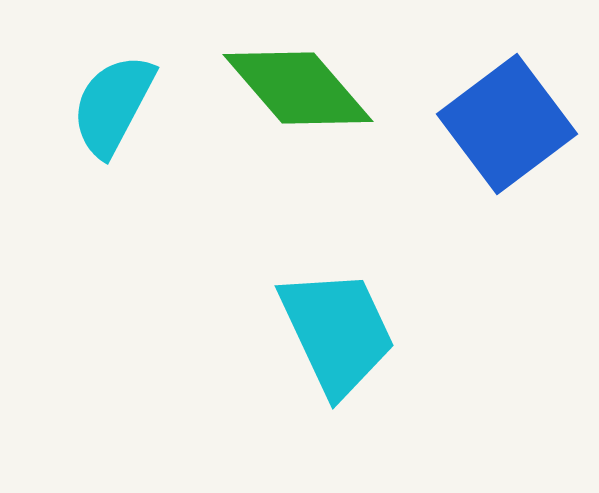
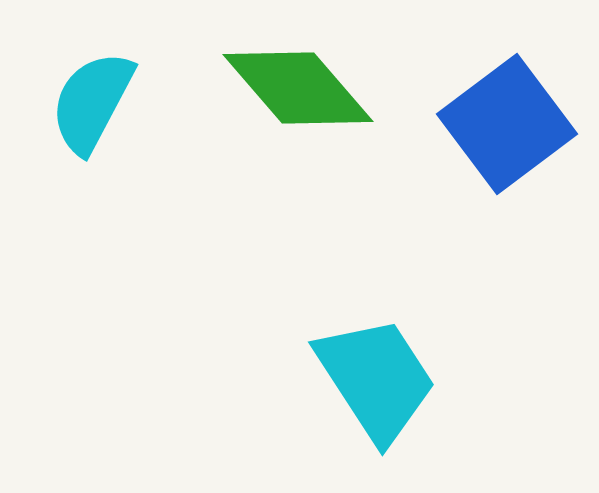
cyan semicircle: moved 21 px left, 3 px up
cyan trapezoid: moved 39 px right, 47 px down; rotated 8 degrees counterclockwise
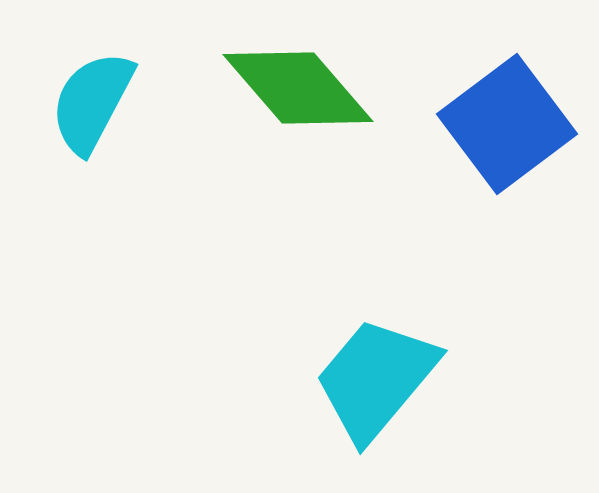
cyan trapezoid: rotated 107 degrees counterclockwise
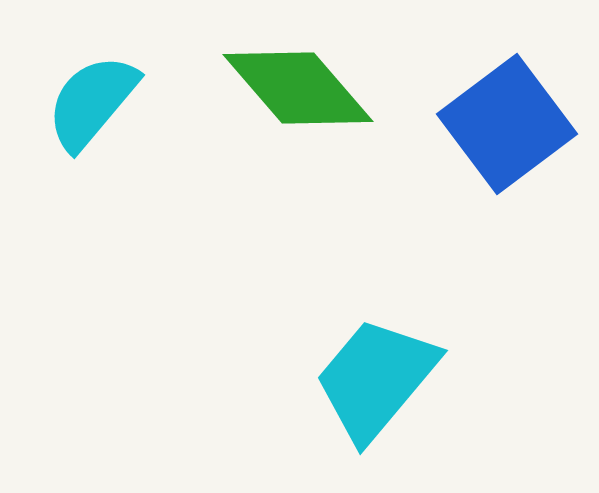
cyan semicircle: rotated 12 degrees clockwise
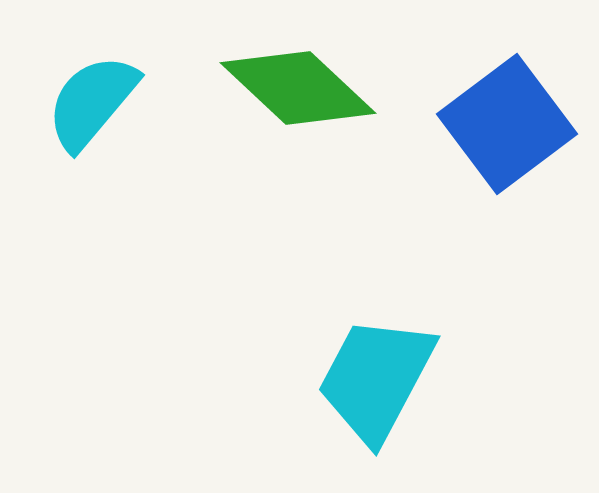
green diamond: rotated 6 degrees counterclockwise
cyan trapezoid: rotated 12 degrees counterclockwise
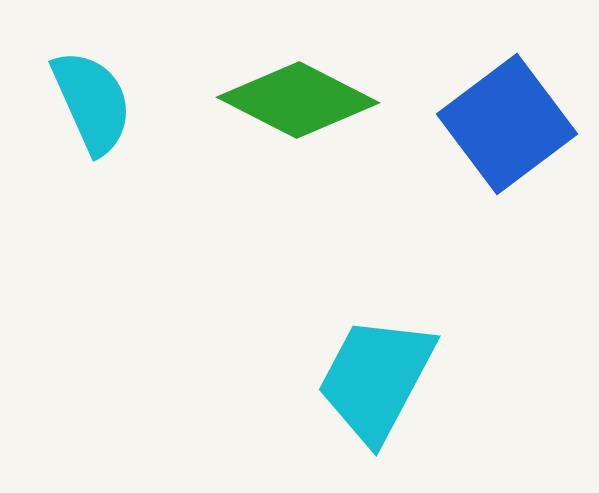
green diamond: moved 12 px down; rotated 16 degrees counterclockwise
cyan semicircle: rotated 116 degrees clockwise
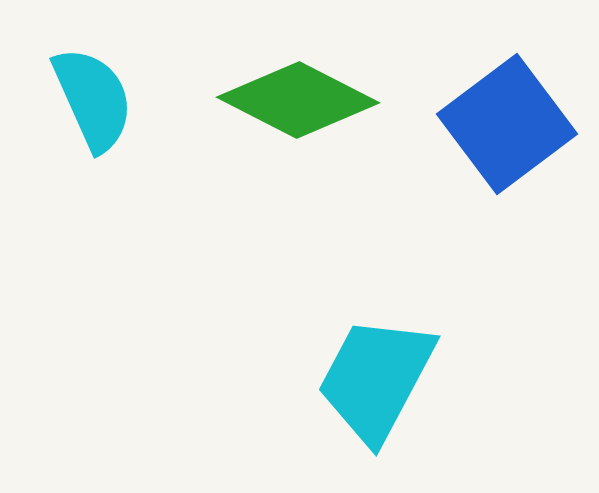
cyan semicircle: moved 1 px right, 3 px up
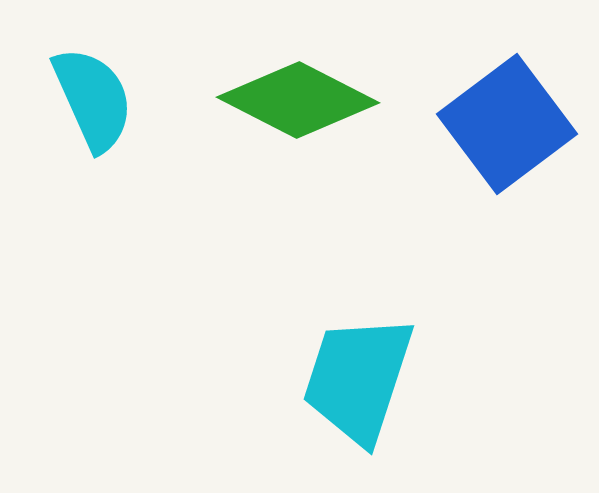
cyan trapezoid: moved 18 px left; rotated 10 degrees counterclockwise
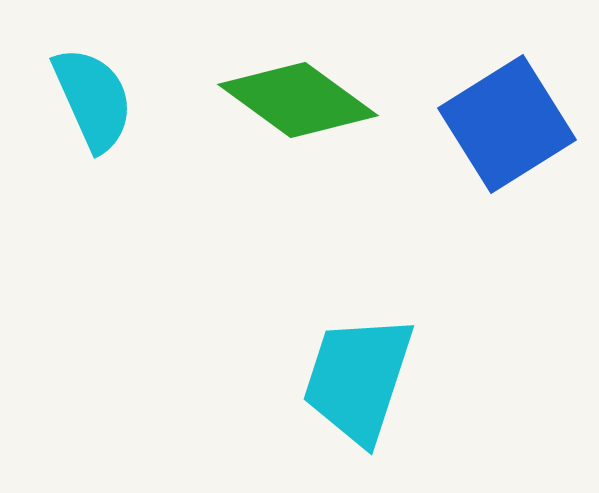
green diamond: rotated 9 degrees clockwise
blue square: rotated 5 degrees clockwise
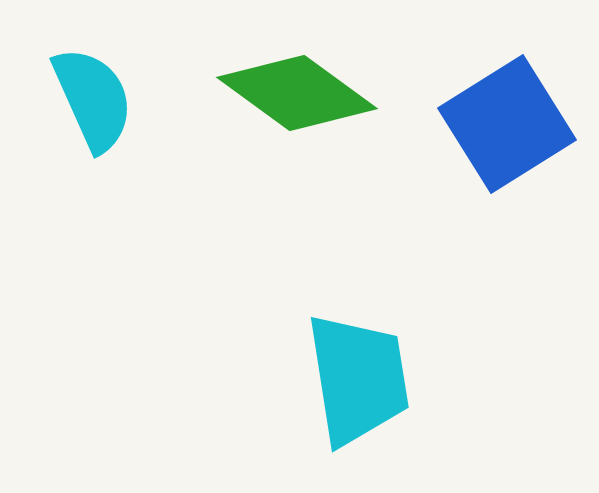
green diamond: moved 1 px left, 7 px up
cyan trapezoid: rotated 153 degrees clockwise
